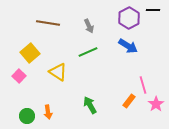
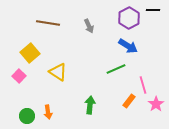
green line: moved 28 px right, 17 px down
green arrow: rotated 36 degrees clockwise
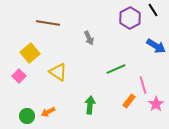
black line: rotated 56 degrees clockwise
purple hexagon: moved 1 px right
gray arrow: moved 12 px down
blue arrow: moved 28 px right
orange arrow: rotated 72 degrees clockwise
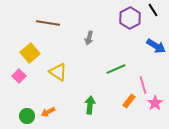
gray arrow: rotated 40 degrees clockwise
pink star: moved 1 px left, 1 px up
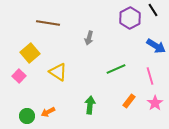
pink line: moved 7 px right, 9 px up
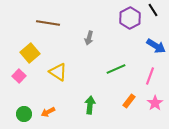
pink line: rotated 36 degrees clockwise
green circle: moved 3 px left, 2 px up
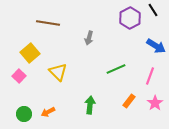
yellow triangle: rotated 12 degrees clockwise
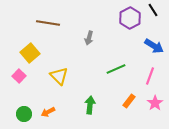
blue arrow: moved 2 px left
yellow triangle: moved 1 px right, 4 px down
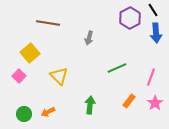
blue arrow: moved 2 px right, 13 px up; rotated 54 degrees clockwise
green line: moved 1 px right, 1 px up
pink line: moved 1 px right, 1 px down
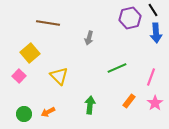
purple hexagon: rotated 15 degrees clockwise
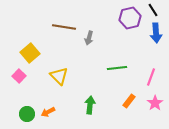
brown line: moved 16 px right, 4 px down
green line: rotated 18 degrees clockwise
green circle: moved 3 px right
